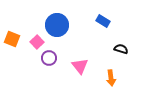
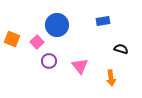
blue rectangle: rotated 40 degrees counterclockwise
purple circle: moved 3 px down
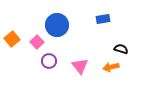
blue rectangle: moved 2 px up
orange square: rotated 28 degrees clockwise
orange arrow: moved 11 px up; rotated 84 degrees clockwise
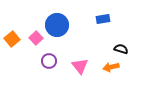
pink square: moved 1 px left, 4 px up
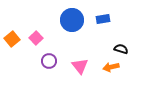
blue circle: moved 15 px right, 5 px up
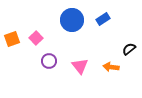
blue rectangle: rotated 24 degrees counterclockwise
orange square: rotated 21 degrees clockwise
black semicircle: moved 8 px right; rotated 56 degrees counterclockwise
orange arrow: rotated 21 degrees clockwise
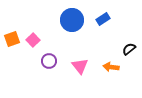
pink square: moved 3 px left, 2 px down
